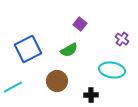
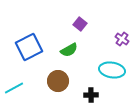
blue square: moved 1 px right, 2 px up
brown circle: moved 1 px right
cyan line: moved 1 px right, 1 px down
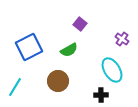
cyan ellipse: rotated 50 degrees clockwise
cyan line: moved 1 px right, 1 px up; rotated 30 degrees counterclockwise
black cross: moved 10 px right
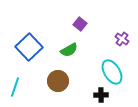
blue square: rotated 16 degrees counterclockwise
cyan ellipse: moved 2 px down
cyan line: rotated 12 degrees counterclockwise
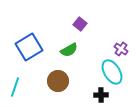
purple cross: moved 1 px left, 10 px down
blue square: rotated 12 degrees clockwise
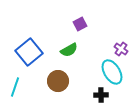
purple square: rotated 24 degrees clockwise
blue square: moved 5 px down; rotated 8 degrees counterclockwise
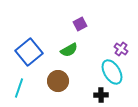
cyan line: moved 4 px right, 1 px down
